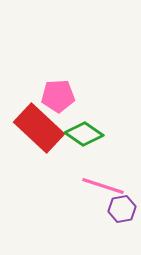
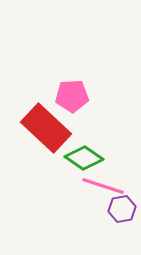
pink pentagon: moved 14 px right
red rectangle: moved 7 px right
green diamond: moved 24 px down
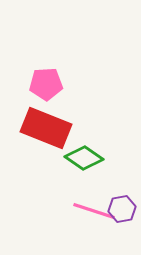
pink pentagon: moved 26 px left, 12 px up
red rectangle: rotated 21 degrees counterclockwise
pink line: moved 9 px left, 25 px down
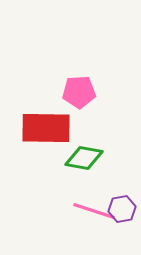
pink pentagon: moved 33 px right, 8 px down
red rectangle: rotated 21 degrees counterclockwise
green diamond: rotated 24 degrees counterclockwise
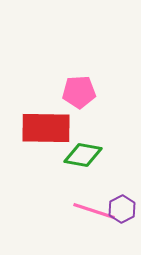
green diamond: moved 1 px left, 3 px up
purple hexagon: rotated 16 degrees counterclockwise
